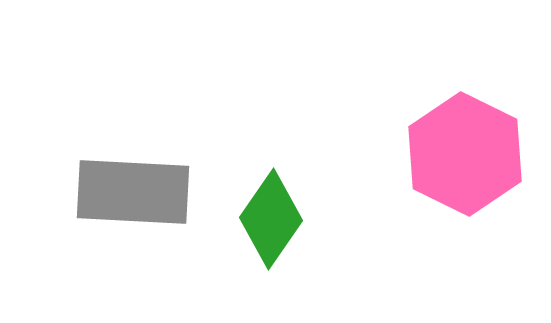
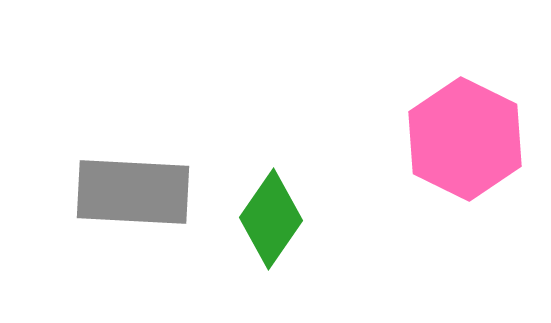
pink hexagon: moved 15 px up
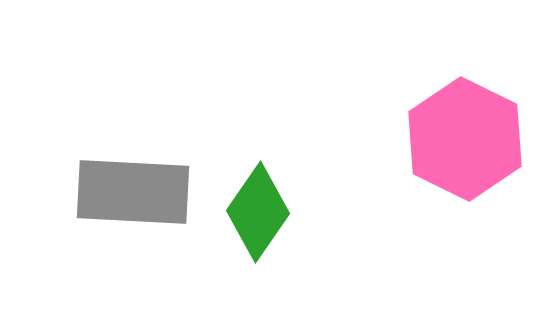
green diamond: moved 13 px left, 7 px up
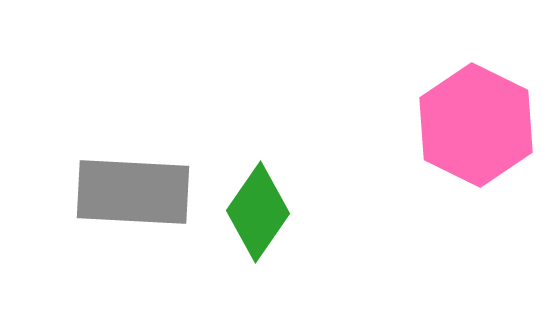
pink hexagon: moved 11 px right, 14 px up
